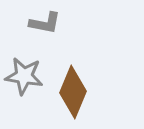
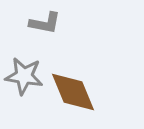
brown diamond: rotated 45 degrees counterclockwise
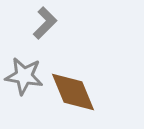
gray L-shape: rotated 56 degrees counterclockwise
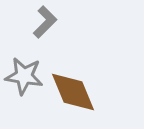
gray L-shape: moved 1 px up
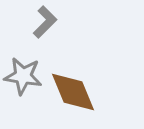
gray star: moved 1 px left
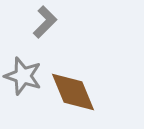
gray star: rotated 9 degrees clockwise
